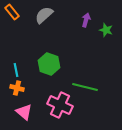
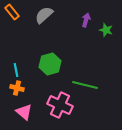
green hexagon: moved 1 px right; rotated 25 degrees clockwise
green line: moved 2 px up
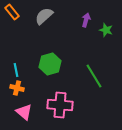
gray semicircle: moved 1 px down
green line: moved 9 px right, 9 px up; rotated 45 degrees clockwise
pink cross: rotated 20 degrees counterclockwise
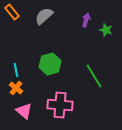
orange cross: moved 1 px left; rotated 24 degrees clockwise
pink triangle: moved 1 px up
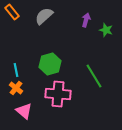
pink cross: moved 2 px left, 11 px up
